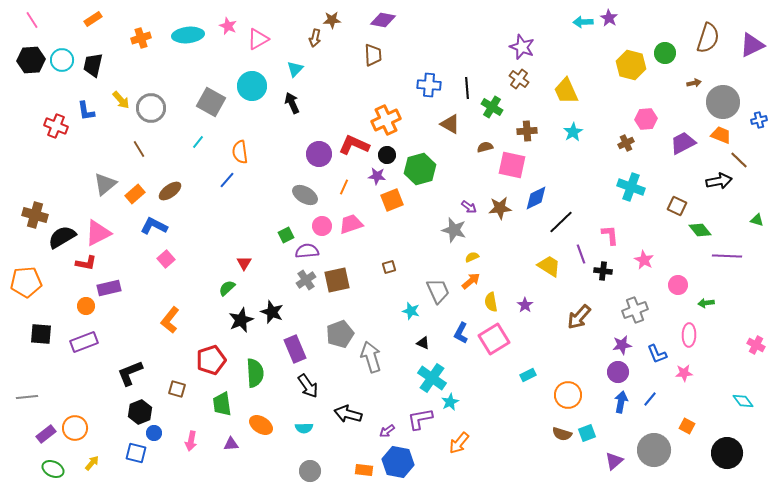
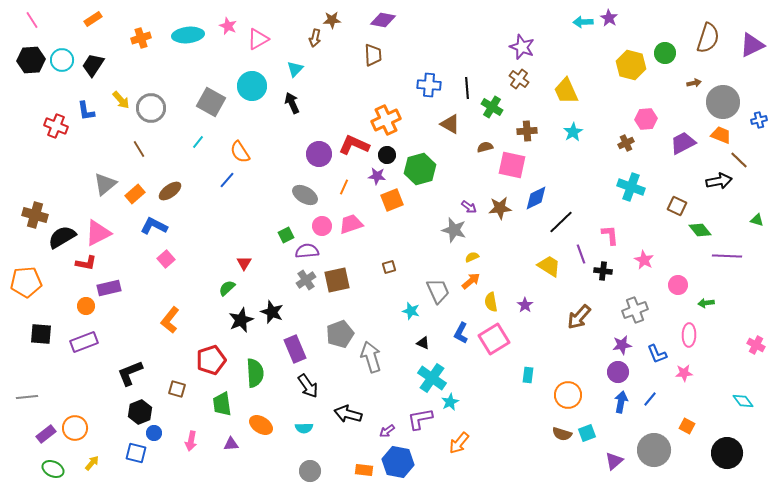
black trapezoid at (93, 65): rotated 20 degrees clockwise
orange semicircle at (240, 152): rotated 25 degrees counterclockwise
cyan rectangle at (528, 375): rotated 56 degrees counterclockwise
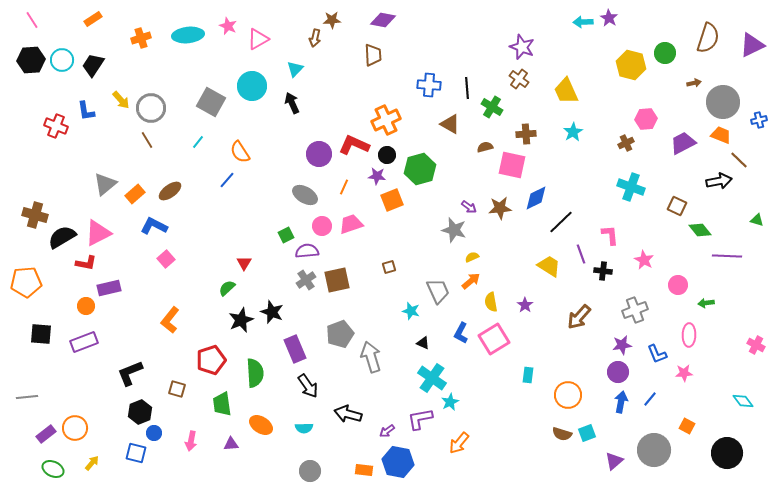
brown cross at (527, 131): moved 1 px left, 3 px down
brown line at (139, 149): moved 8 px right, 9 px up
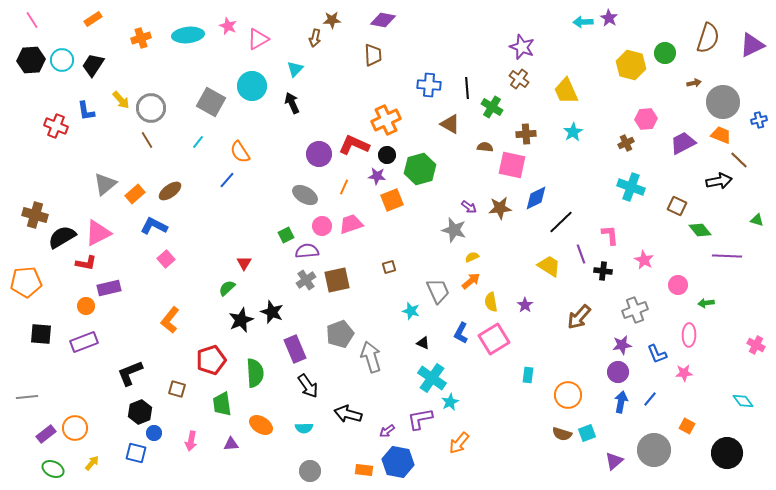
brown semicircle at (485, 147): rotated 21 degrees clockwise
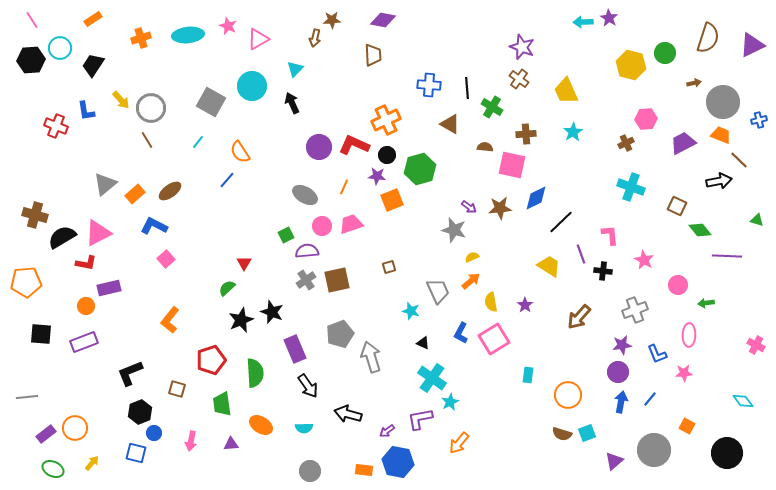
cyan circle at (62, 60): moved 2 px left, 12 px up
purple circle at (319, 154): moved 7 px up
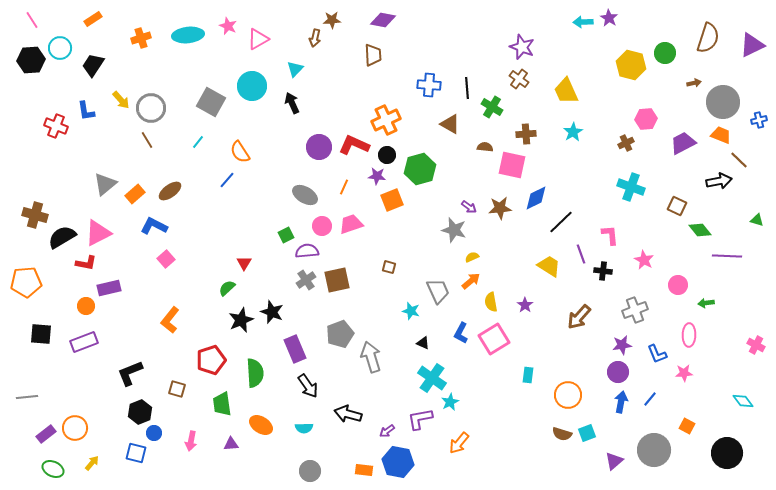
brown square at (389, 267): rotated 32 degrees clockwise
